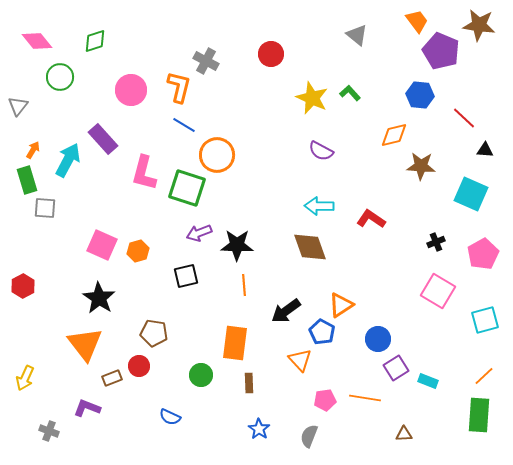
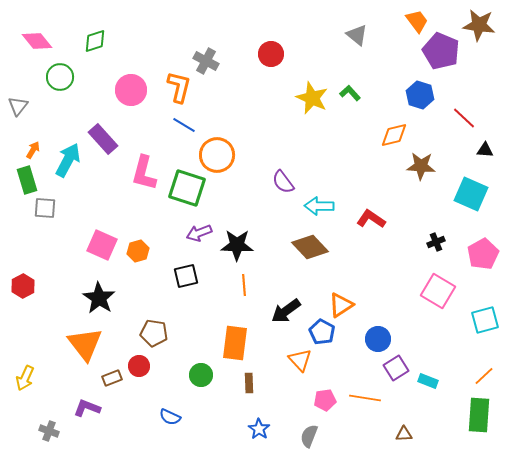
blue hexagon at (420, 95): rotated 12 degrees clockwise
purple semicircle at (321, 151): moved 38 px left, 31 px down; rotated 25 degrees clockwise
brown diamond at (310, 247): rotated 24 degrees counterclockwise
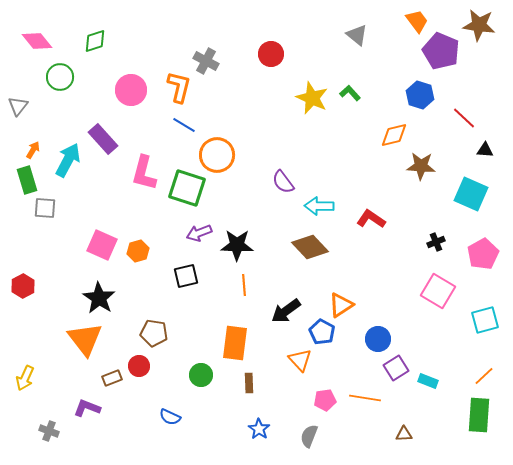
orange triangle at (85, 344): moved 5 px up
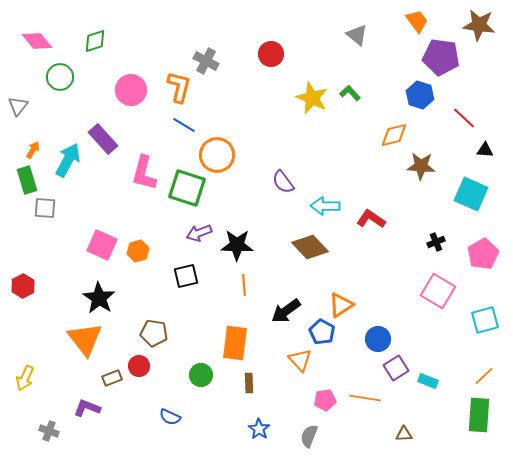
purple pentagon at (441, 51): moved 6 px down; rotated 15 degrees counterclockwise
cyan arrow at (319, 206): moved 6 px right
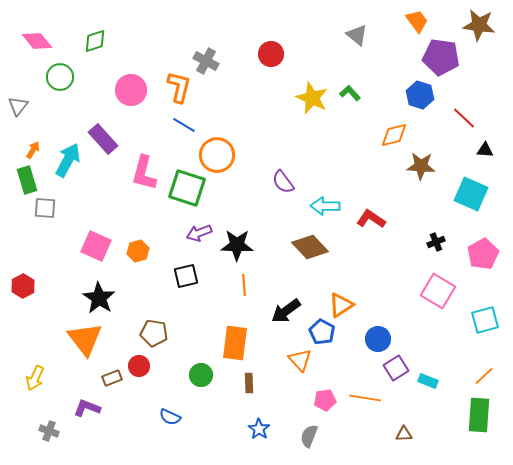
pink square at (102, 245): moved 6 px left, 1 px down
yellow arrow at (25, 378): moved 10 px right
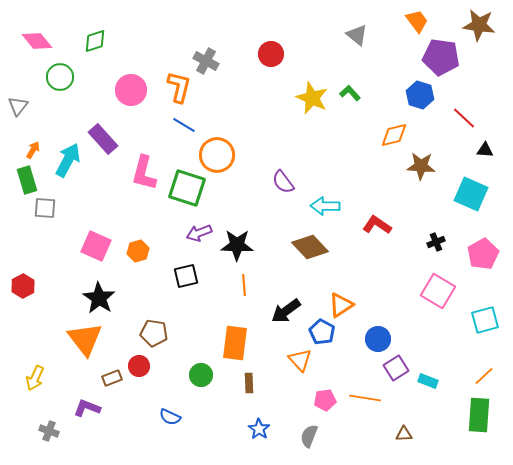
red L-shape at (371, 219): moved 6 px right, 6 px down
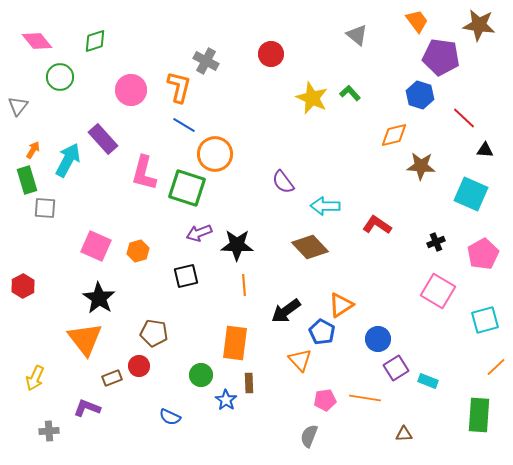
orange circle at (217, 155): moved 2 px left, 1 px up
orange line at (484, 376): moved 12 px right, 9 px up
blue star at (259, 429): moved 33 px left, 29 px up
gray cross at (49, 431): rotated 24 degrees counterclockwise
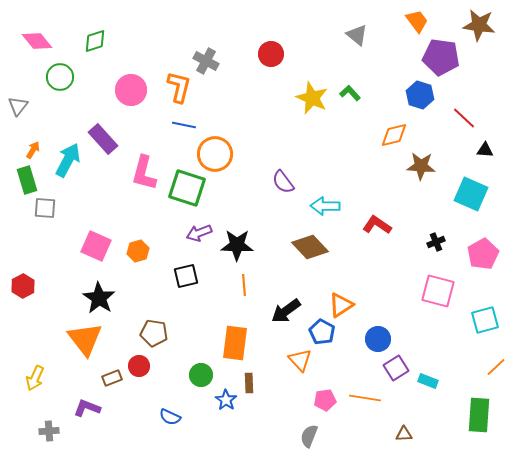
blue line at (184, 125): rotated 20 degrees counterclockwise
pink square at (438, 291): rotated 16 degrees counterclockwise
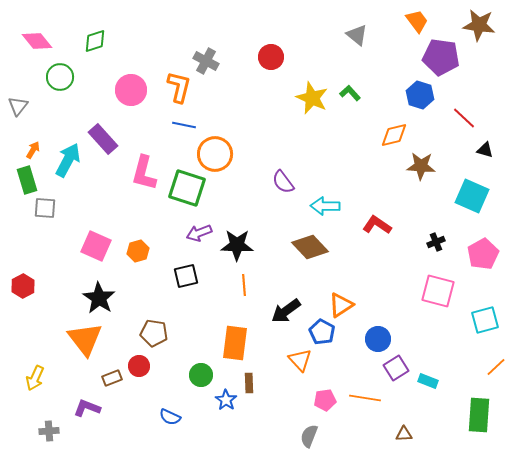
red circle at (271, 54): moved 3 px down
black triangle at (485, 150): rotated 12 degrees clockwise
cyan square at (471, 194): moved 1 px right, 2 px down
